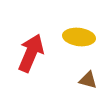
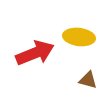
red arrow: moved 4 px right; rotated 45 degrees clockwise
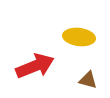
red arrow: moved 13 px down
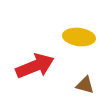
brown triangle: moved 3 px left, 5 px down
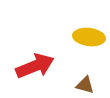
yellow ellipse: moved 10 px right
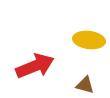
yellow ellipse: moved 3 px down
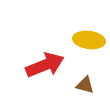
red arrow: moved 10 px right, 1 px up
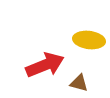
brown triangle: moved 6 px left, 2 px up
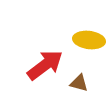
red arrow: rotated 15 degrees counterclockwise
